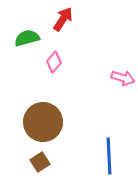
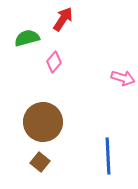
blue line: moved 1 px left
brown square: rotated 18 degrees counterclockwise
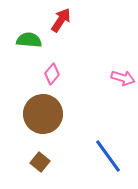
red arrow: moved 2 px left, 1 px down
green semicircle: moved 2 px right, 2 px down; rotated 20 degrees clockwise
pink diamond: moved 2 px left, 12 px down
brown circle: moved 8 px up
blue line: rotated 33 degrees counterclockwise
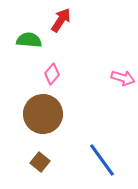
blue line: moved 6 px left, 4 px down
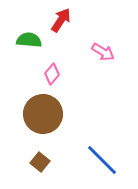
pink arrow: moved 20 px left, 26 px up; rotated 15 degrees clockwise
blue line: rotated 9 degrees counterclockwise
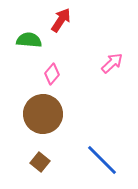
pink arrow: moved 9 px right, 11 px down; rotated 75 degrees counterclockwise
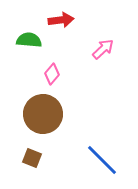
red arrow: rotated 50 degrees clockwise
pink arrow: moved 9 px left, 14 px up
brown square: moved 8 px left, 4 px up; rotated 18 degrees counterclockwise
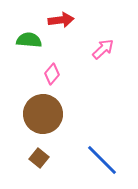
brown square: moved 7 px right; rotated 18 degrees clockwise
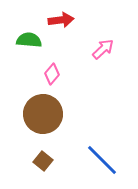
brown square: moved 4 px right, 3 px down
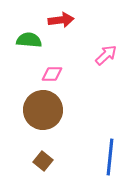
pink arrow: moved 3 px right, 6 px down
pink diamond: rotated 50 degrees clockwise
brown circle: moved 4 px up
blue line: moved 8 px right, 3 px up; rotated 51 degrees clockwise
